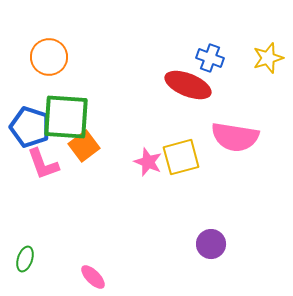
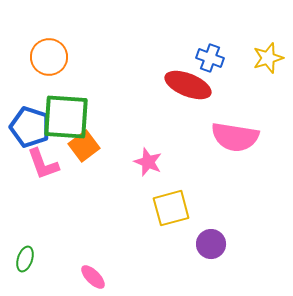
yellow square: moved 10 px left, 51 px down
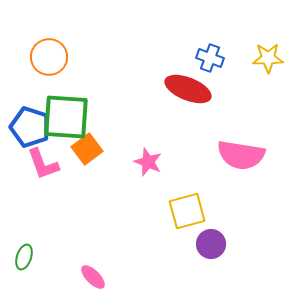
yellow star: rotated 16 degrees clockwise
red ellipse: moved 4 px down
pink semicircle: moved 6 px right, 18 px down
orange square: moved 3 px right, 3 px down
yellow square: moved 16 px right, 3 px down
green ellipse: moved 1 px left, 2 px up
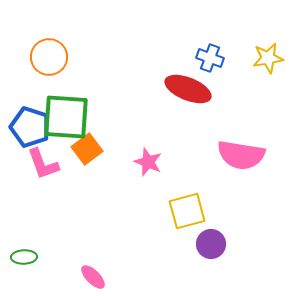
yellow star: rotated 8 degrees counterclockwise
green ellipse: rotated 70 degrees clockwise
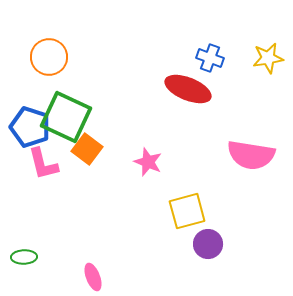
green square: rotated 21 degrees clockwise
orange square: rotated 16 degrees counterclockwise
pink semicircle: moved 10 px right
pink L-shape: rotated 6 degrees clockwise
purple circle: moved 3 px left
pink ellipse: rotated 24 degrees clockwise
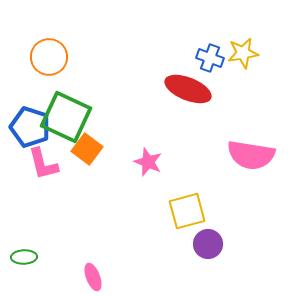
yellow star: moved 25 px left, 5 px up
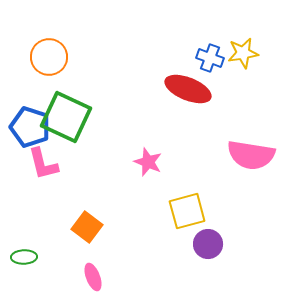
orange square: moved 78 px down
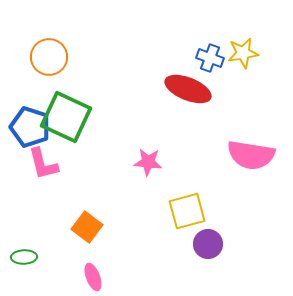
pink star: rotated 16 degrees counterclockwise
